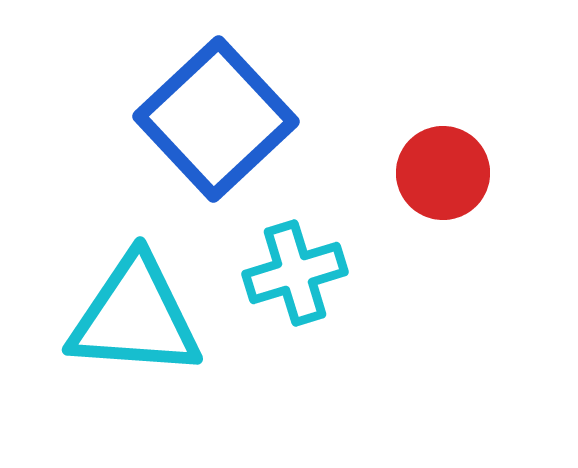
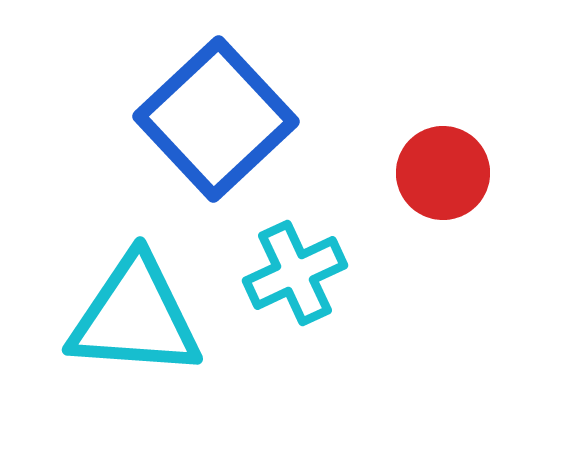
cyan cross: rotated 8 degrees counterclockwise
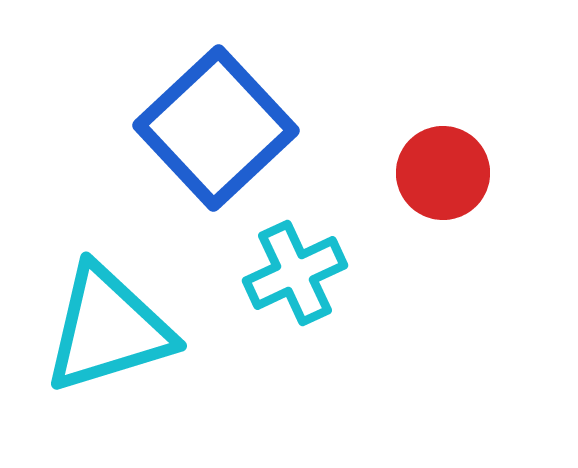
blue square: moved 9 px down
cyan triangle: moved 27 px left, 12 px down; rotated 21 degrees counterclockwise
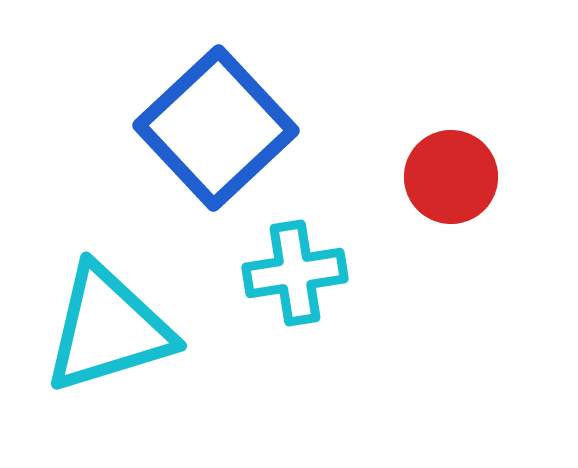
red circle: moved 8 px right, 4 px down
cyan cross: rotated 16 degrees clockwise
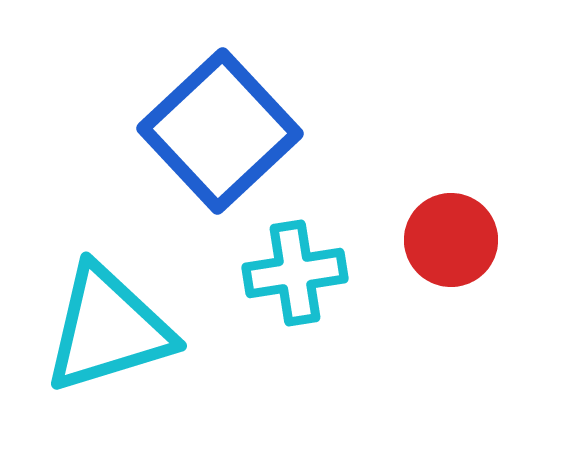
blue square: moved 4 px right, 3 px down
red circle: moved 63 px down
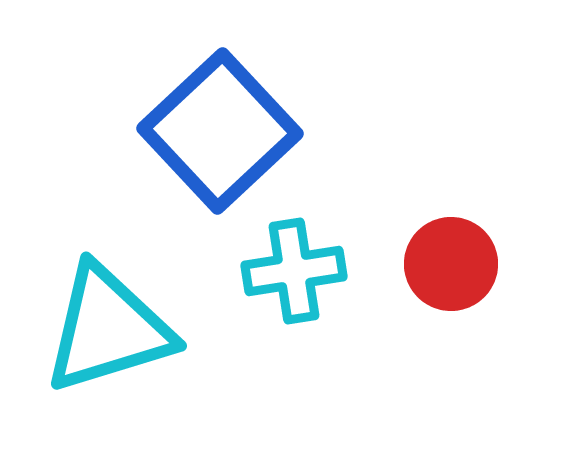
red circle: moved 24 px down
cyan cross: moved 1 px left, 2 px up
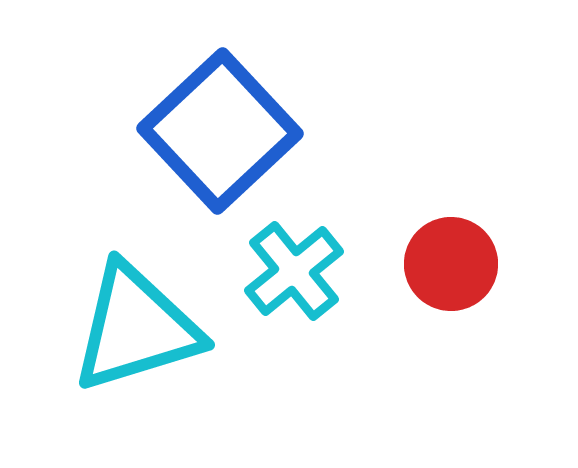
cyan cross: rotated 30 degrees counterclockwise
cyan triangle: moved 28 px right, 1 px up
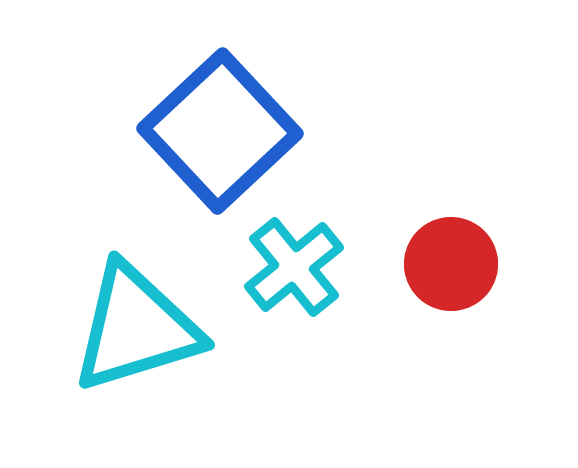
cyan cross: moved 4 px up
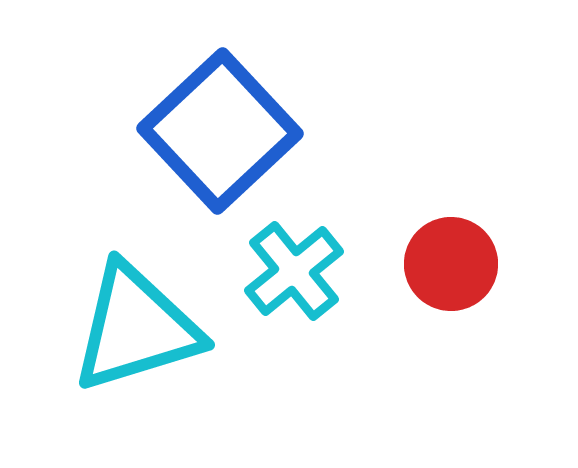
cyan cross: moved 4 px down
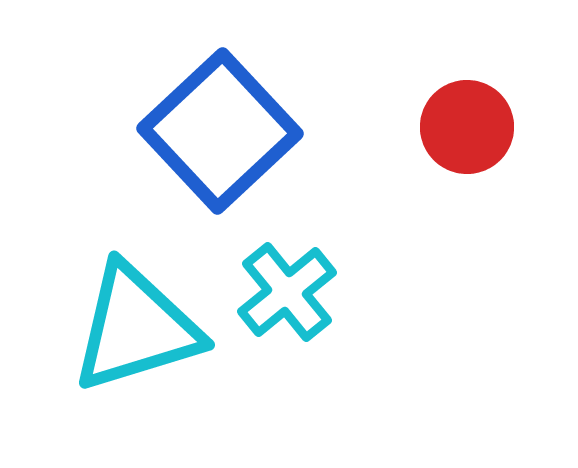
red circle: moved 16 px right, 137 px up
cyan cross: moved 7 px left, 21 px down
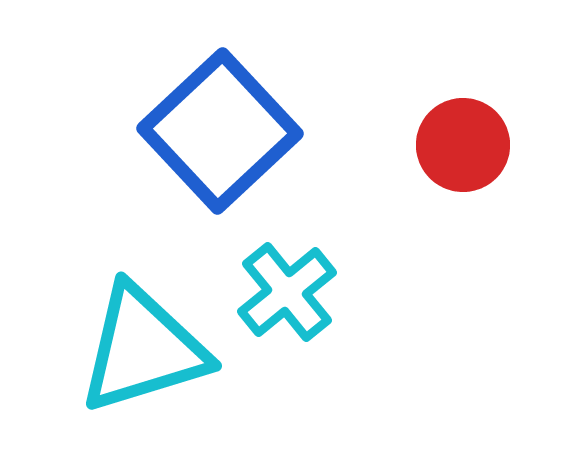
red circle: moved 4 px left, 18 px down
cyan triangle: moved 7 px right, 21 px down
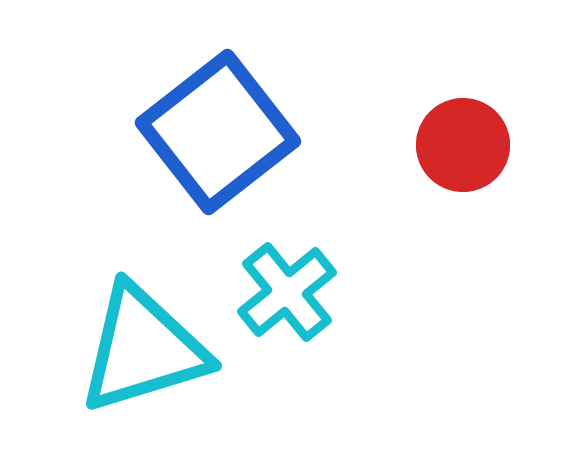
blue square: moved 2 px left, 1 px down; rotated 5 degrees clockwise
